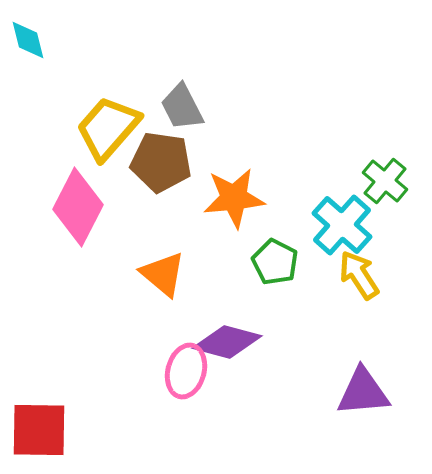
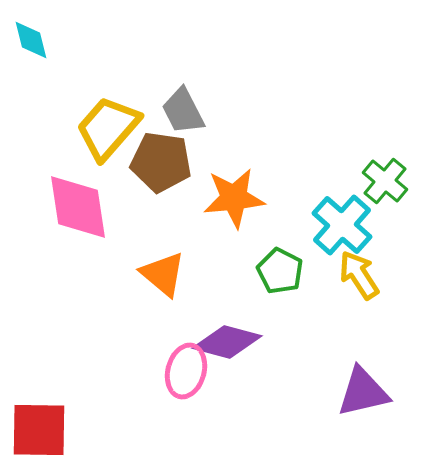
cyan diamond: moved 3 px right
gray trapezoid: moved 1 px right, 4 px down
pink diamond: rotated 36 degrees counterclockwise
green pentagon: moved 5 px right, 9 px down
purple triangle: rotated 8 degrees counterclockwise
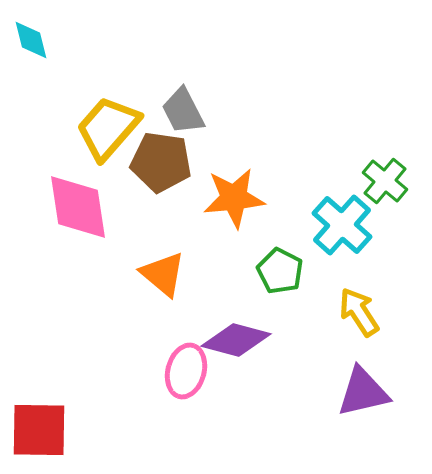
yellow arrow: moved 37 px down
purple diamond: moved 9 px right, 2 px up
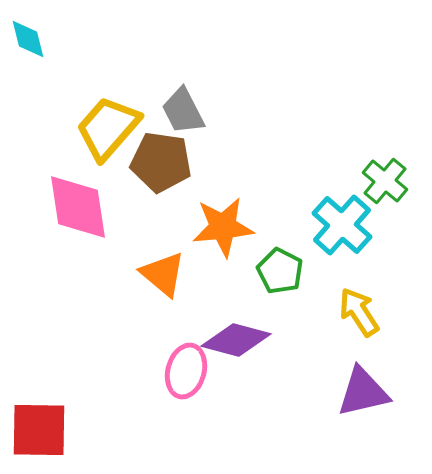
cyan diamond: moved 3 px left, 1 px up
orange star: moved 11 px left, 29 px down
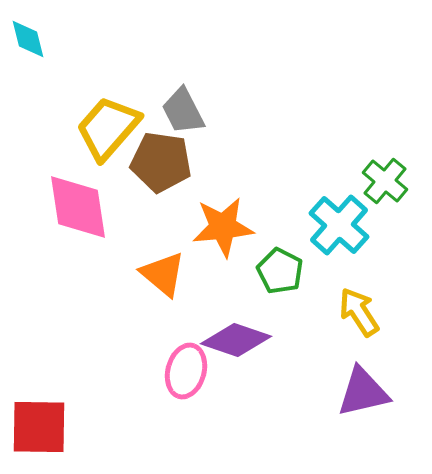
cyan cross: moved 3 px left
purple diamond: rotated 4 degrees clockwise
red square: moved 3 px up
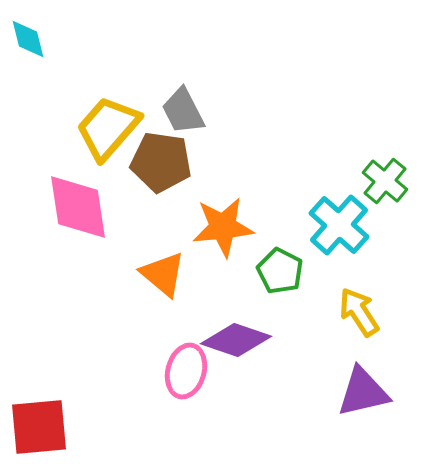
red square: rotated 6 degrees counterclockwise
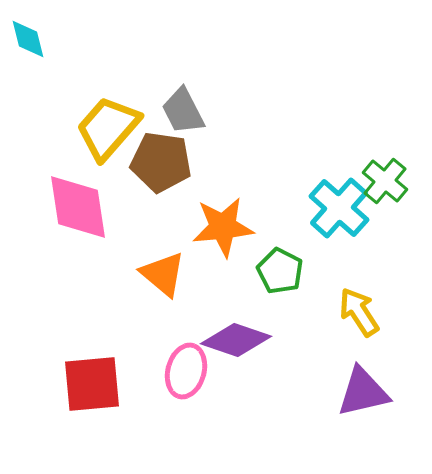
cyan cross: moved 17 px up
red square: moved 53 px right, 43 px up
